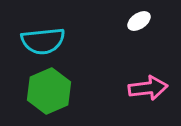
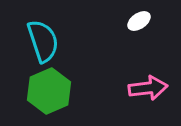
cyan semicircle: rotated 102 degrees counterclockwise
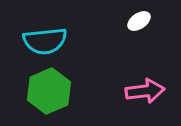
cyan semicircle: moved 2 px right; rotated 102 degrees clockwise
pink arrow: moved 3 px left, 3 px down
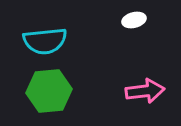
white ellipse: moved 5 px left, 1 px up; rotated 20 degrees clockwise
green hexagon: rotated 18 degrees clockwise
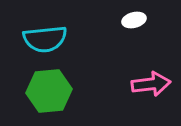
cyan semicircle: moved 2 px up
pink arrow: moved 6 px right, 7 px up
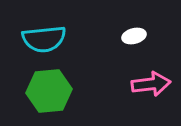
white ellipse: moved 16 px down
cyan semicircle: moved 1 px left
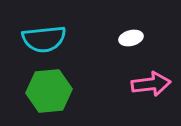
white ellipse: moved 3 px left, 2 px down
